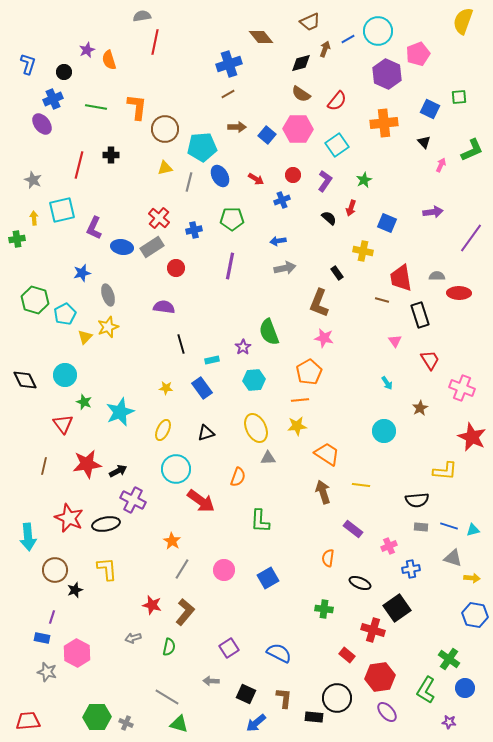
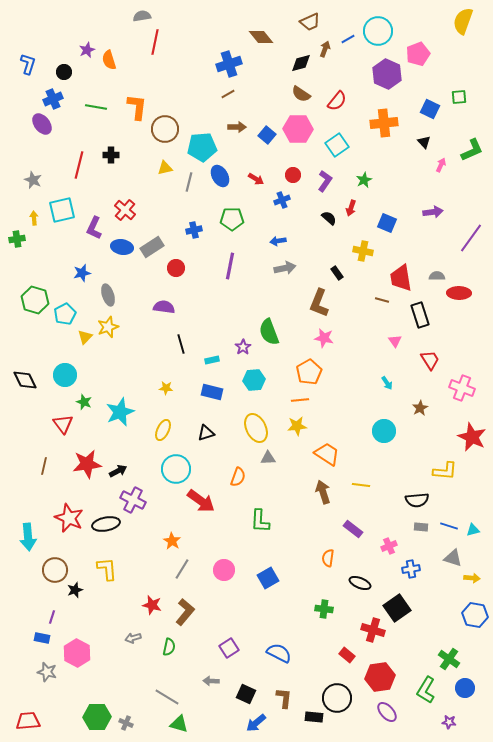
red cross at (159, 218): moved 34 px left, 8 px up
blue rectangle at (202, 388): moved 10 px right, 4 px down; rotated 40 degrees counterclockwise
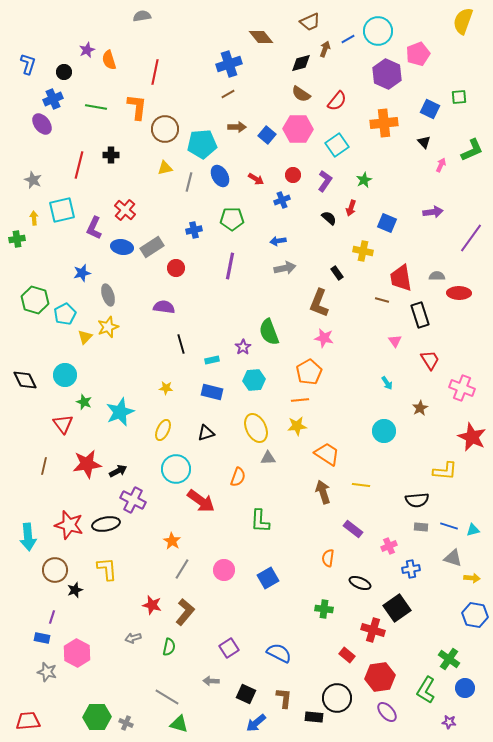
red line at (155, 42): moved 30 px down
cyan pentagon at (202, 147): moved 3 px up
red star at (69, 518): moved 7 px down; rotated 8 degrees counterclockwise
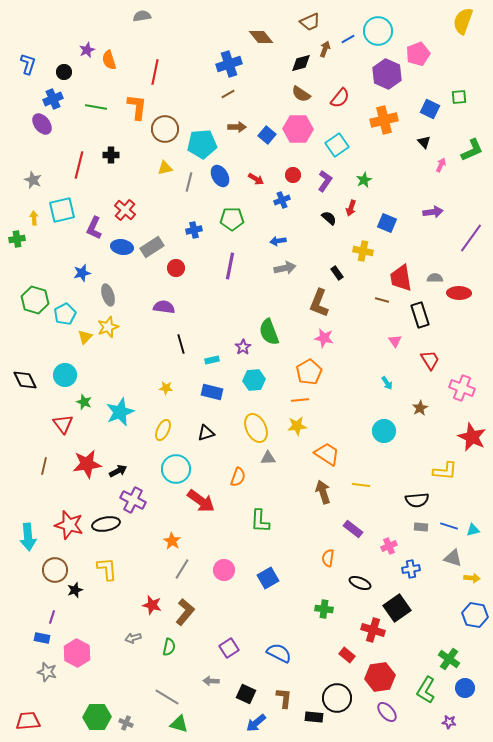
red semicircle at (337, 101): moved 3 px right, 3 px up
orange cross at (384, 123): moved 3 px up; rotated 8 degrees counterclockwise
gray semicircle at (437, 276): moved 2 px left, 2 px down
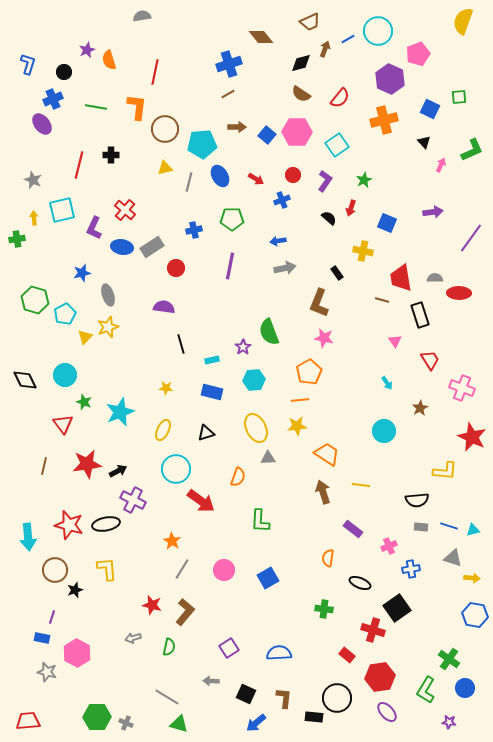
purple hexagon at (387, 74): moved 3 px right, 5 px down
pink hexagon at (298, 129): moved 1 px left, 3 px down
blue semicircle at (279, 653): rotated 30 degrees counterclockwise
